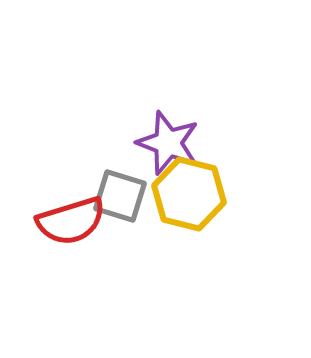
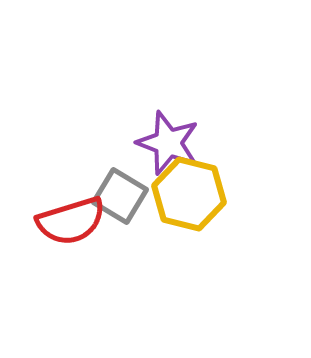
gray square: rotated 14 degrees clockwise
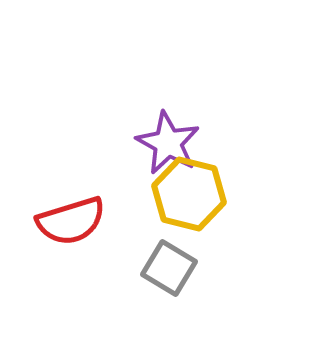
purple star: rotated 8 degrees clockwise
gray square: moved 49 px right, 72 px down
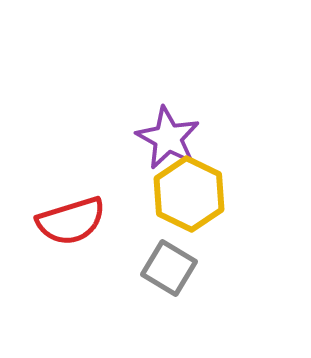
purple star: moved 5 px up
yellow hexagon: rotated 12 degrees clockwise
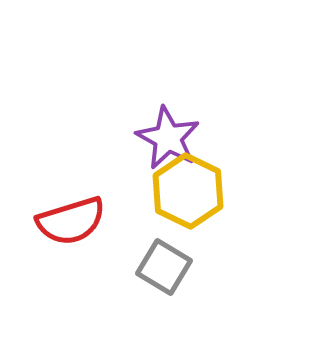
yellow hexagon: moved 1 px left, 3 px up
gray square: moved 5 px left, 1 px up
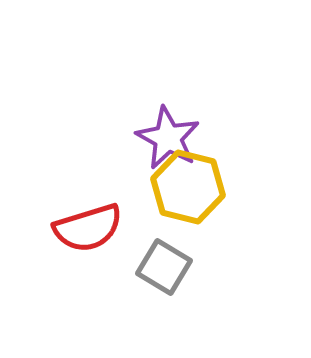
yellow hexagon: moved 4 px up; rotated 12 degrees counterclockwise
red semicircle: moved 17 px right, 7 px down
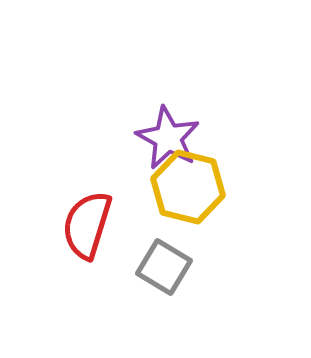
red semicircle: moved 1 px left, 3 px up; rotated 124 degrees clockwise
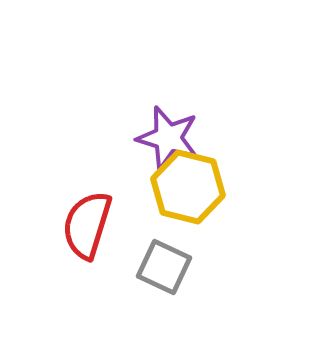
purple star: rotated 12 degrees counterclockwise
gray square: rotated 6 degrees counterclockwise
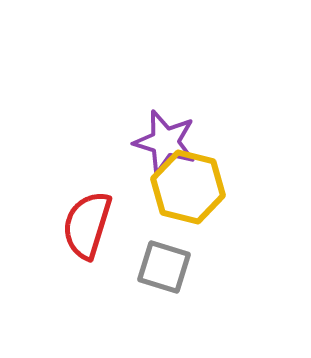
purple star: moved 3 px left, 4 px down
gray square: rotated 8 degrees counterclockwise
